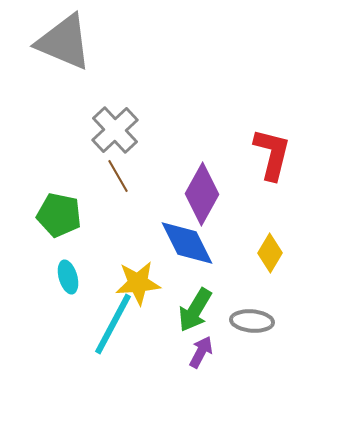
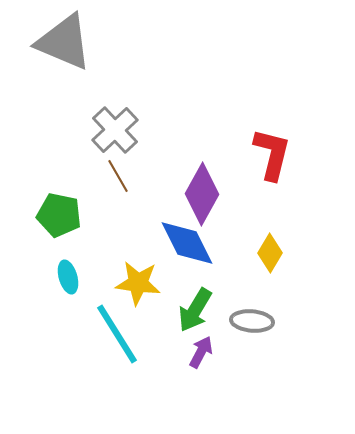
yellow star: rotated 12 degrees clockwise
cyan line: moved 4 px right, 10 px down; rotated 60 degrees counterclockwise
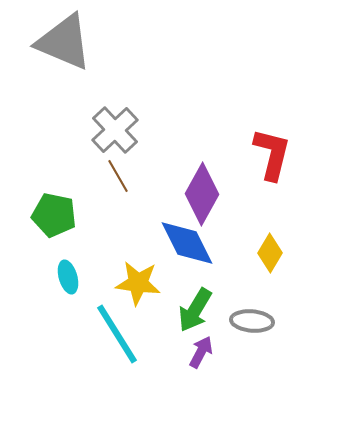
green pentagon: moved 5 px left
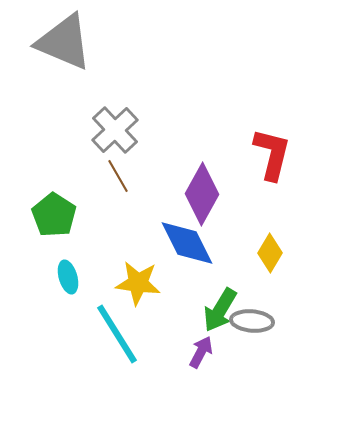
green pentagon: rotated 21 degrees clockwise
green arrow: moved 25 px right
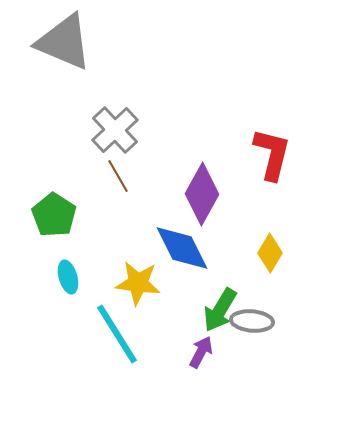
blue diamond: moved 5 px left, 5 px down
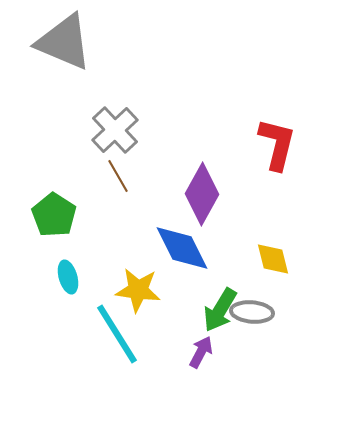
red L-shape: moved 5 px right, 10 px up
yellow diamond: moved 3 px right, 6 px down; rotated 45 degrees counterclockwise
yellow star: moved 7 px down
gray ellipse: moved 9 px up
